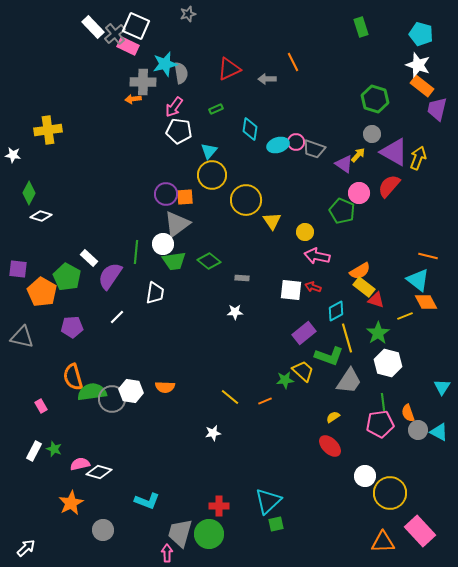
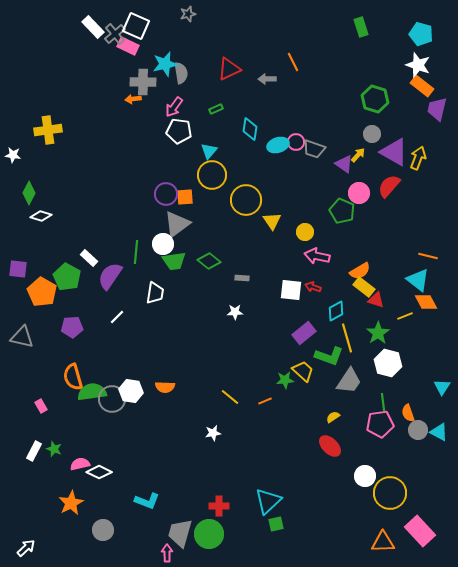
white diamond at (99, 472): rotated 10 degrees clockwise
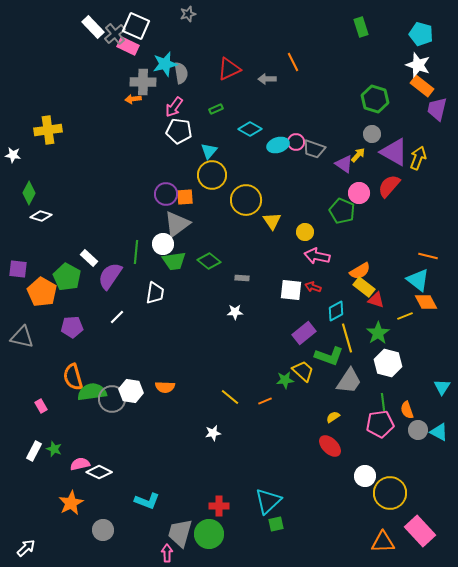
cyan diamond at (250, 129): rotated 70 degrees counterclockwise
orange semicircle at (408, 413): moved 1 px left, 3 px up
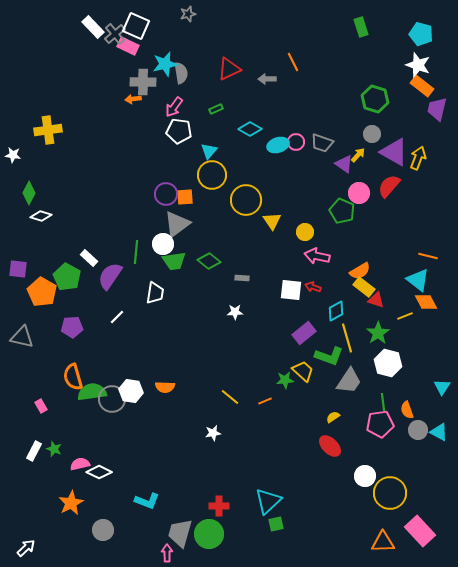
gray trapezoid at (314, 149): moved 8 px right, 6 px up
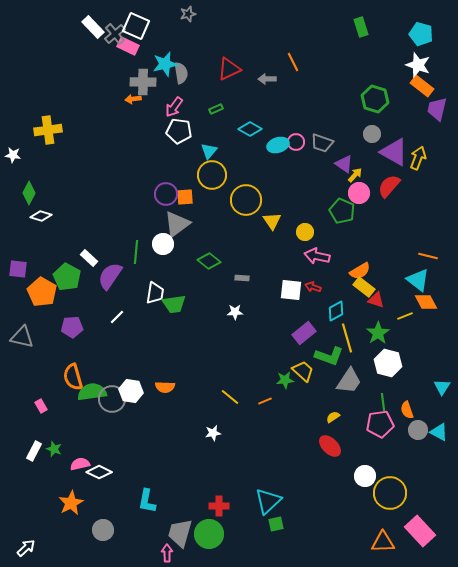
yellow arrow at (358, 155): moved 3 px left, 20 px down
green trapezoid at (174, 261): moved 43 px down
cyan L-shape at (147, 501): rotated 80 degrees clockwise
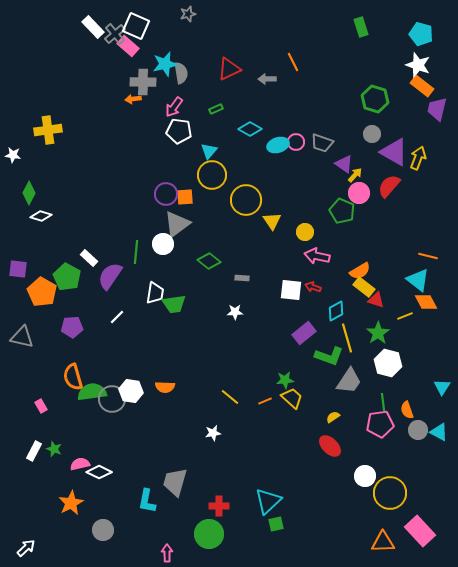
pink rectangle at (128, 46): rotated 15 degrees clockwise
yellow trapezoid at (303, 371): moved 11 px left, 27 px down
gray trapezoid at (180, 533): moved 5 px left, 51 px up
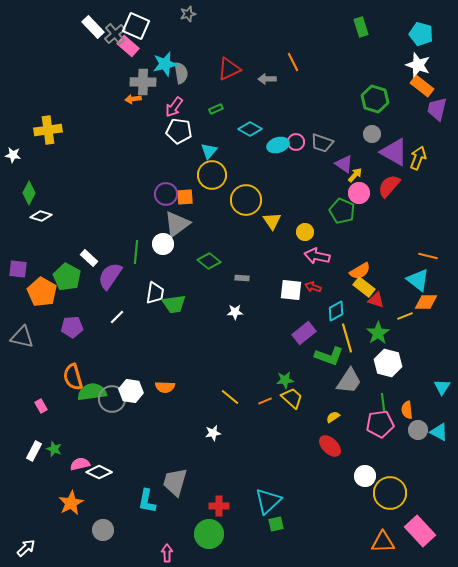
orange diamond at (426, 302): rotated 60 degrees counterclockwise
orange semicircle at (407, 410): rotated 12 degrees clockwise
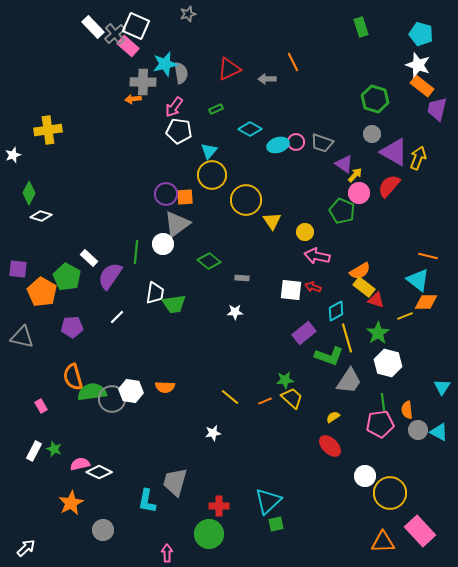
white star at (13, 155): rotated 28 degrees counterclockwise
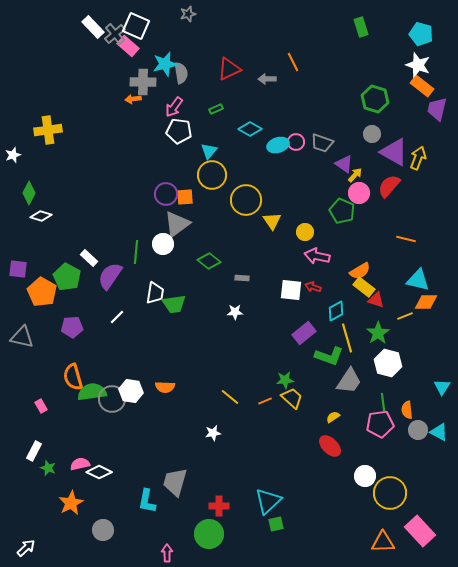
orange line at (428, 256): moved 22 px left, 17 px up
cyan triangle at (418, 280): rotated 25 degrees counterclockwise
green star at (54, 449): moved 6 px left, 19 px down
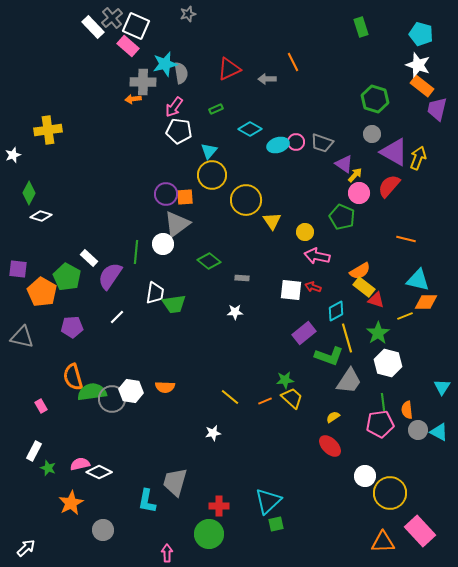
gray cross at (115, 34): moved 3 px left, 16 px up
green pentagon at (342, 211): moved 6 px down
